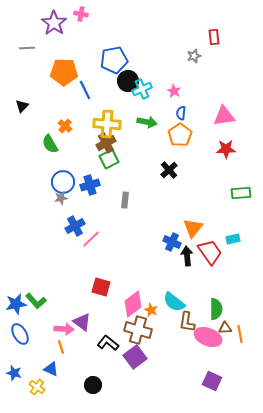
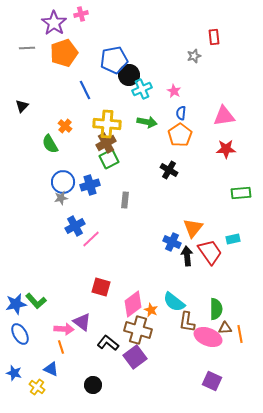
pink cross at (81, 14): rotated 24 degrees counterclockwise
orange pentagon at (64, 72): moved 19 px up; rotated 20 degrees counterclockwise
black circle at (128, 81): moved 1 px right, 6 px up
black cross at (169, 170): rotated 18 degrees counterclockwise
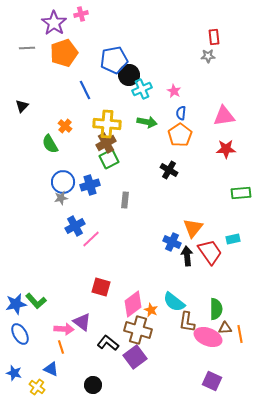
gray star at (194, 56): moved 14 px right; rotated 16 degrees clockwise
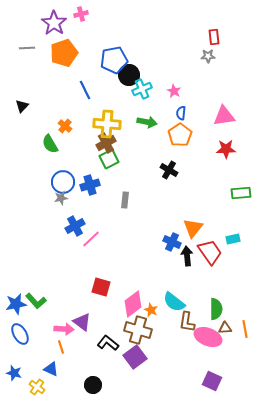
orange line at (240, 334): moved 5 px right, 5 px up
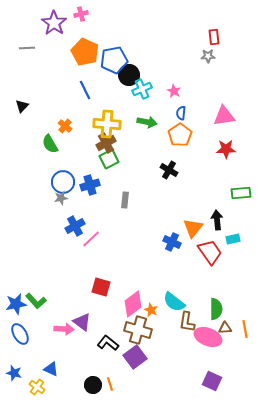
orange pentagon at (64, 53): moved 21 px right, 1 px up; rotated 28 degrees counterclockwise
black arrow at (187, 256): moved 30 px right, 36 px up
orange line at (61, 347): moved 49 px right, 37 px down
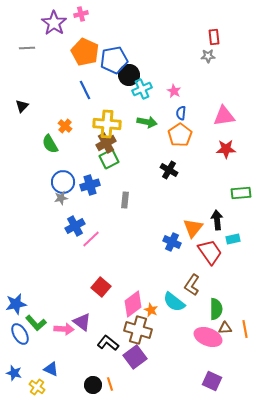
red square at (101, 287): rotated 24 degrees clockwise
green L-shape at (36, 301): moved 22 px down
brown L-shape at (187, 322): moved 5 px right, 37 px up; rotated 25 degrees clockwise
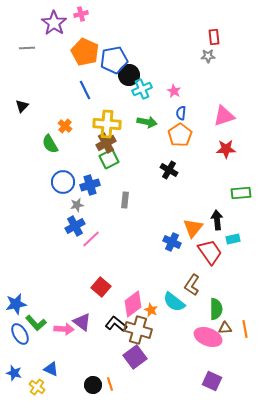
pink triangle at (224, 116): rotated 10 degrees counterclockwise
gray star at (61, 198): moved 16 px right, 7 px down
black L-shape at (108, 343): moved 8 px right, 19 px up
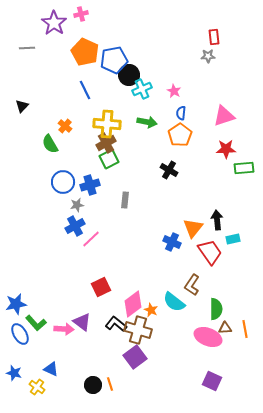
green rectangle at (241, 193): moved 3 px right, 25 px up
red square at (101, 287): rotated 24 degrees clockwise
